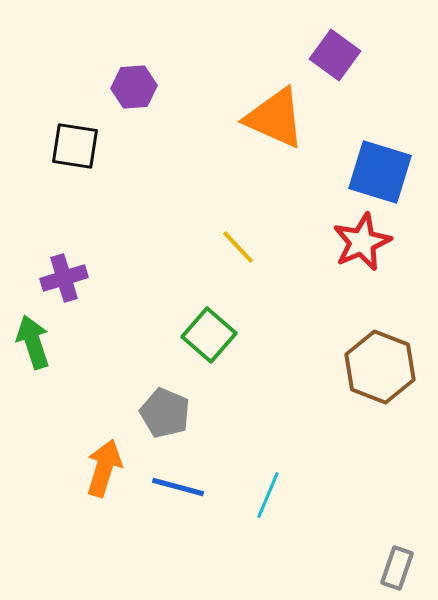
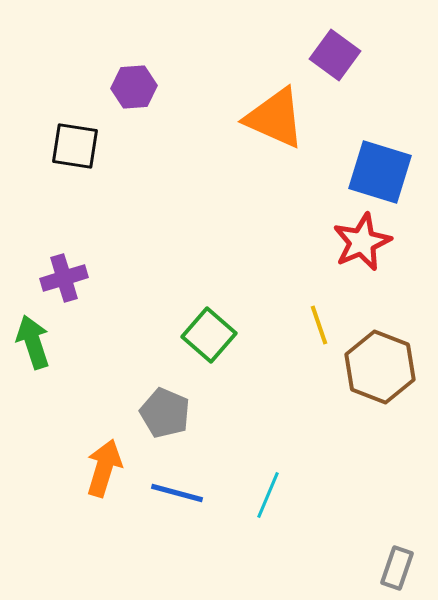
yellow line: moved 81 px right, 78 px down; rotated 24 degrees clockwise
blue line: moved 1 px left, 6 px down
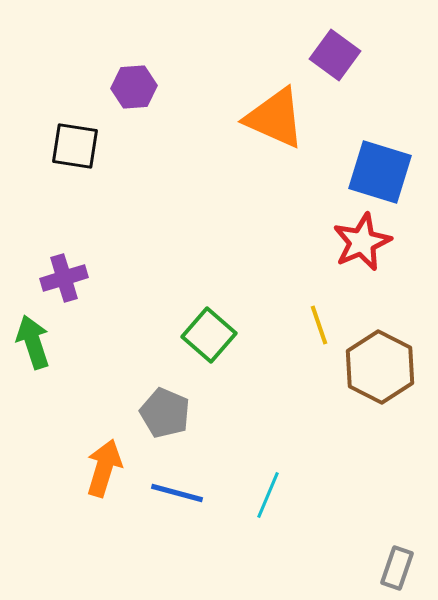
brown hexagon: rotated 6 degrees clockwise
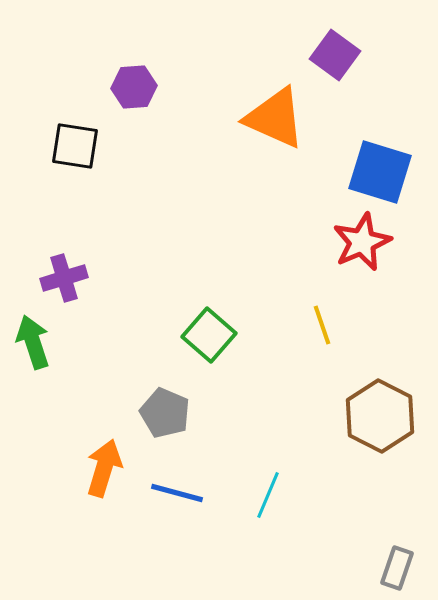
yellow line: moved 3 px right
brown hexagon: moved 49 px down
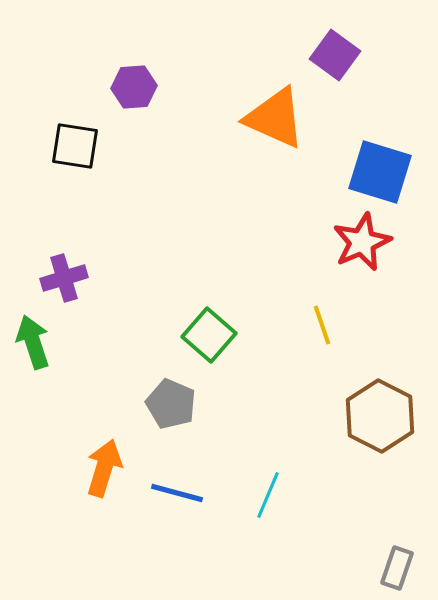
gray pentagon: moved 6 px right, 9 px up
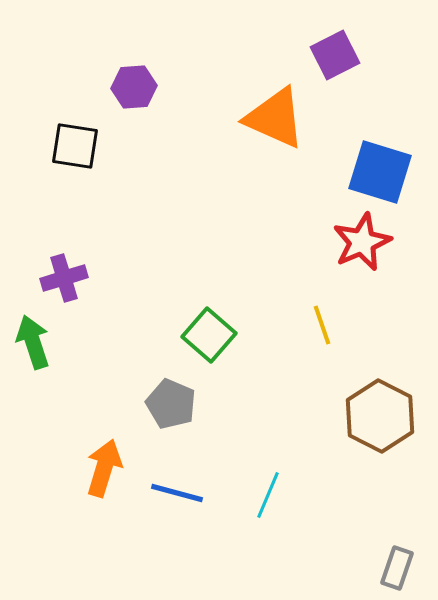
purple square: rotated 27 degrees clockwise
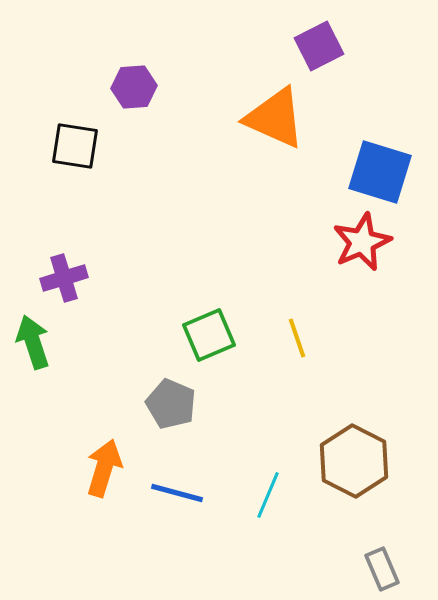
purple square: moved 16 px left, 9 px up
yellow line: moved 25 px left, 13 px down
green square: rotated 26 degrees clockwise
brown hexagon: moved 26 px left, 45 px down
gray rectangle: moved 15 px left, 1 px down; rotated 42 degrees counterclockwise
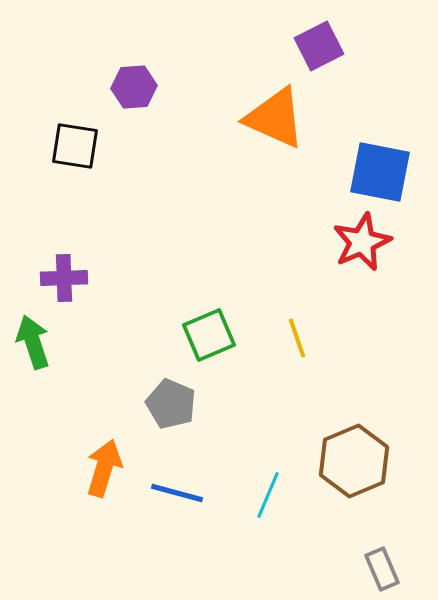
blue square: rotated 6 degrees counterclockwise
purple cross: rotated 15 degrees clockwise
brown hexagon: rotated 10 degrees clockwise
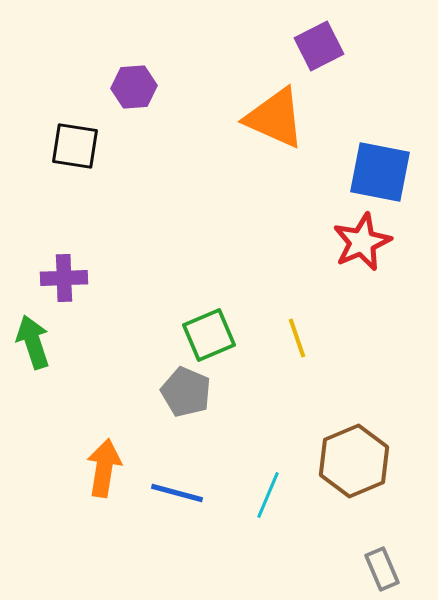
gray pentagon: moved 15 px right, 12 px up
orange arrow: rotated 8 degrees counterclockwise
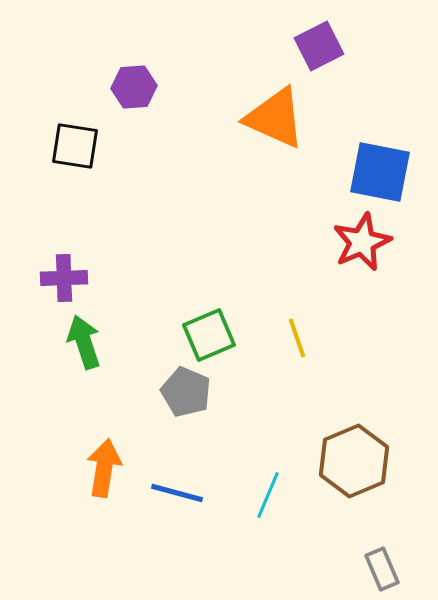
green arrow: moved 51 px right
